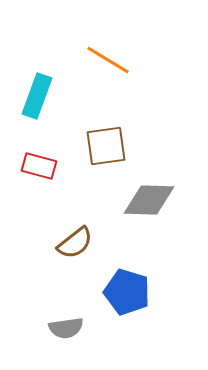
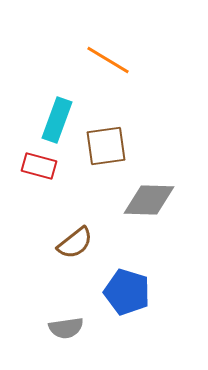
cyan rectangle: moved 20 px right, 24 px down
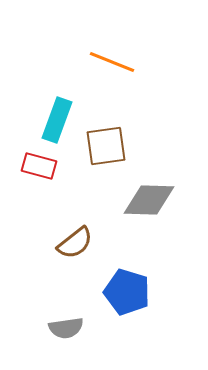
orange line: moved 4 px right, 2 px down; rotated 9 degrees counterclockwise
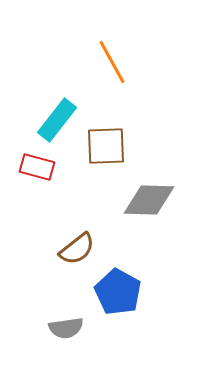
orange line: rotated 39 degrees clockwise
cyan rectangle: rotated 18 degrees clockwise
brown square: rotated 6 degrees clockwise
red rectangle: moved 2 px left, 1 px down
brown semicircle: moved 2 px right, 6 px down
blue pentagon: moved 9 px left; rotated 12 degrees clockwise
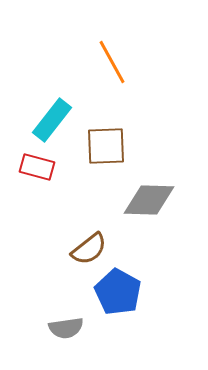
cyan rectangle: moved 5 px left
brown semicircle: moved 12 px right
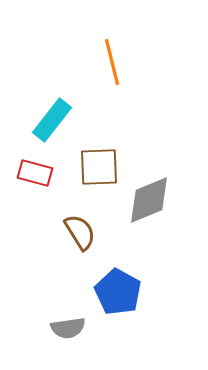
orange line: rotated 15 degrees clockwise
brown square: moved 7 px left, 21 px down
red rectangle: moved 2 px left, 6 px down
gray diamond: rotated 24 degrees counterclockwise
brown semicircle: moved 9 px left, 17 px up; rotated 84 degrees counterclockwise
gray semicircle: moved 2 px right
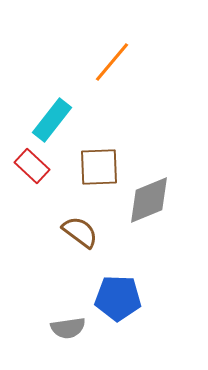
orange line: rotated 54 degrees clockwise
red rectangle: moved 3 px left, 7 px up; rotated 28 degrees clockwise
brown semicircle: rotated 21 degrees counterclockwise
blue pentagon: moved 6 px down; rotated 27 degrees counterclockwise
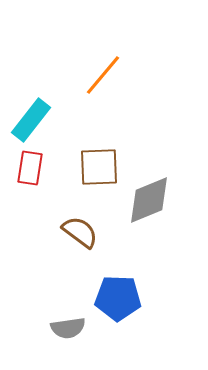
orange line: moved 9 px left, 13 px down
cyan rectangle: moved 21 px left
red rectangle: moved 2 px left, 2 px down; rotated 56 degrees clockwise
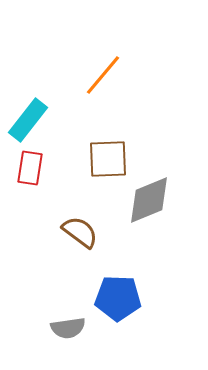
cyan rectangle: moved 3 px left
brown square: moved 9 px right, 8 px up
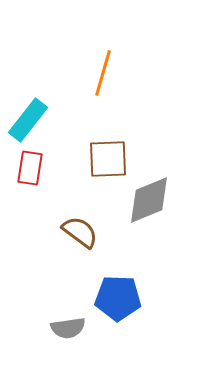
orange line: moved 2 px up; rotated 24 degrees counterclockwise
